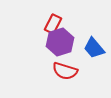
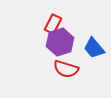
red semicircle: moved 1 px right, 2 px up
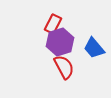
red semicircle: moved 2 px left, 2 px up; rotated 135 degrees counterclockwise
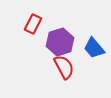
red rectangle: moved 20 px left
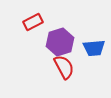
red rectangle: moved 2 px up; rotated 36 degrees clockwise
blue trapezoid: rotated 55 degrees counterclockwise
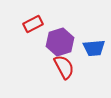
red rectangle: moved 2 px down
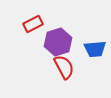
purple hexagon: moved 2 px left
blue trapezoid: moved 1 px right, 1 px down
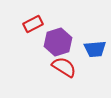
red semicircle: rotated 30 degrees counterclockwise
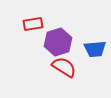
red rectangle: rotated 18 degrees clockwise
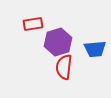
red semicircle: rotated 115 degrees counterclockwise
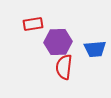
purple hexagon: rotated 16 degrees clockwise
